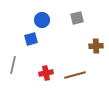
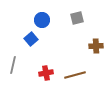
blue square: rotated 24 degrees counterclockwise
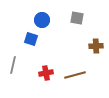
gray square: rotated 24 degrees clockwise
blue square: rotated 32 degrees counterclockwise
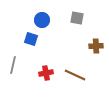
brown line: rotated 40 degrees clockwise
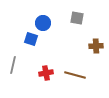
blue circle: moved 1 px right, 3 px down
brown line: rotated 10 degrees counterclockwise
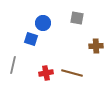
brown line: moved 3 px left, 2 px up
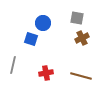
brown cross: moved 14 px left, 8 px up; rotated 24 degrees counterclockwise
brown line: moved 9 px right, 3 px down
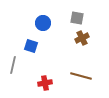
blue square: moved 7 px down
red cross: moved 1 px left, 10 px down
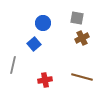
blue square: moved 3 px right, 2 px up; rotated 32 degrees clockwise
brown line: moved 1 px right, 1 px down
red cross: moved 3 px up
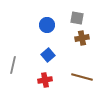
blue circle: moved 4 px right, 2 px down
brown cross: rotated 16 degrees clockwise
blue square: moved 14 px right, 11 px down
